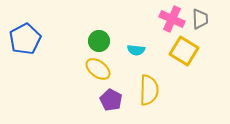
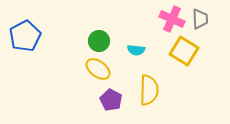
blue pentagon: moved 3 px up
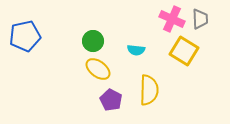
blue pentagon: rotated 16 degrees clockwise
green circle: moved 6 px left
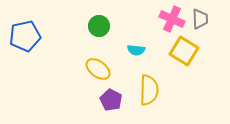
green circle: moved 6 px right, 15 px up
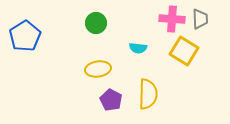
pink cross: rotated 20 degrees counterclockwise
green circle: moved 3 px left, 3 px up
blue pentagon: rotated 20 degrees counterclockwise
cyan semicircle: moved 2 px right, 2 px up
yellow ellipse: rotated 45 degrees counterclockwise
yellow semicircle: moved 1 px left, 4 px down
